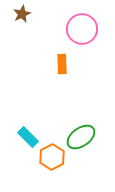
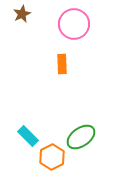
pink circle: moved 8 px left, 5 px up
cyan rectangle: moved 1 px up
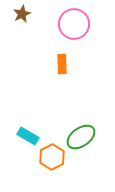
cyan rectangle: rotated 15 degrees counterclockwise
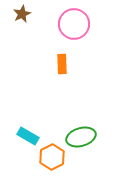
green ellipse: rotated 20 degrees clockwise
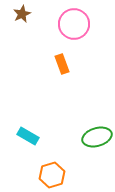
orange rectangle: rotated 18 degrees counterclockwise
green ellipse: moved 16 px right
orange hexagon: moved 18 px down; rotated 10 degrees clockwise
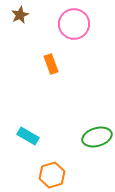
brown star: moved 2 px left, 1 px down
orange rectangle: moved 11 px left
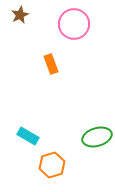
orange hexagon: moved 10 px up
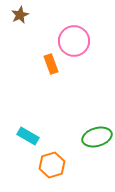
pink circle: moved 17 px down
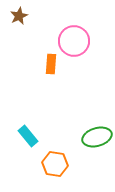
brown star: moved 1 px left, 1 px down
orange rectangle: rotated 24 degrees clockwise
cyan rectangle: rotated 20 degrees clockwise
orange hexagon: moved 3 px right, 1 px up; rotated 25 degrees clockwise
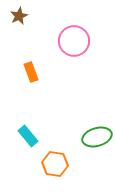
orange rectangle: moved 20 px left, 8 px down; rotated 24 degrees counterclockwise
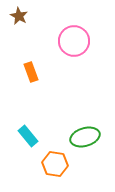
brown star: rotated 18 degrees counterclockwise
green ellipse: moved 12 px left
